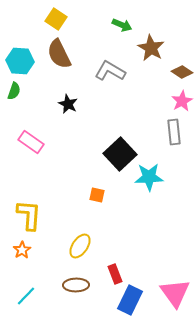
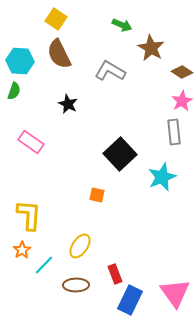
cyan star: moved 13 px right; rotated 20 degrees counterclockwise
cyan line: moved 18 px right, 31 px up
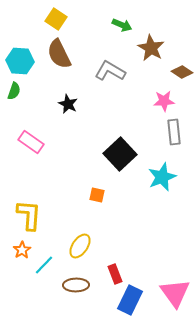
pink star: moved 18 px left; rotated 25 degrees clockwise
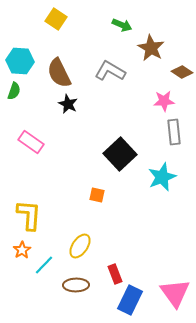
brown semicircle: moved 19 px down
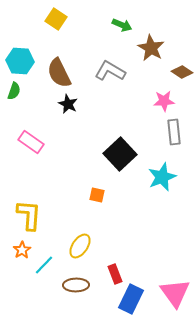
blue rectangle: moved 1 px right, 1 px up
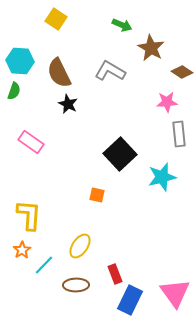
pink star: moved 3 px right, 1 px down
gray rectangle: moved 5 px right, 2 px down
cyan star: rotated 8 degrees clockwise
blue rectangle: moved 1 px left, 1 px down
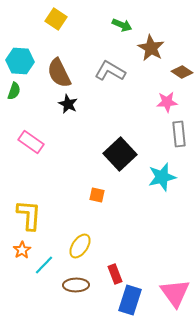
blue rectangle: rotated 8 degrees counterclockwise
